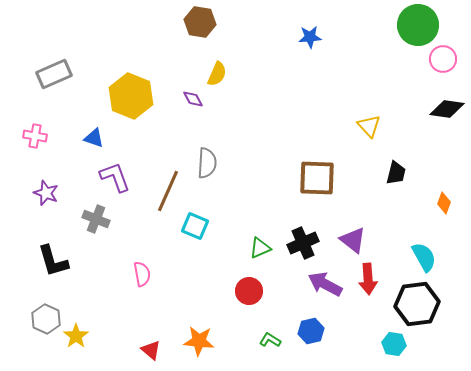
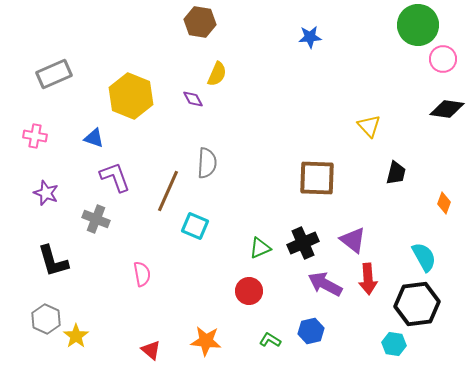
orange star: moved 7 px right
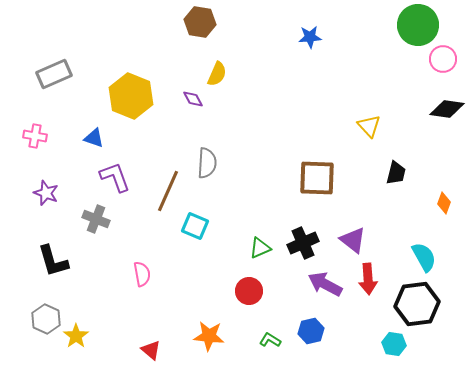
orange star: moved 3 px right, 5 px up
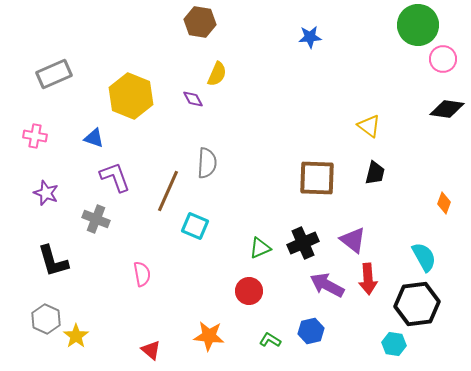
yellow triangle: rotated 10 degrees counterclockwise
black trapezoid: moved 21 px left
purple arrow: moved 2 px right, 1 px down
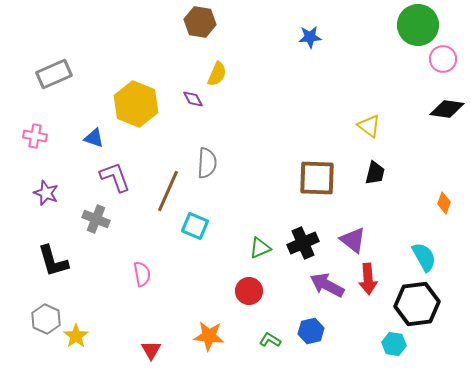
yellow hexagon: moved 5 px right, 8 px down
red triangle: rotated 20 degrees clockwise
